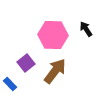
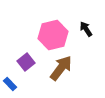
pink hexagon: rotated 16 degrees counterclockwise
purple square: moved 1 px up
brown arrow: moved 6 px right, 3 px up
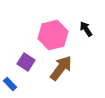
purple square: rotated 18 degrees counterclockwise
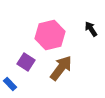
black arrow: moved 5 px right
pink hexagon: moved 3 px left
